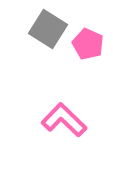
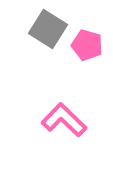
pink pentagon: moved 1 px left, 1 px down; rotated 8 degrees counterclockwise
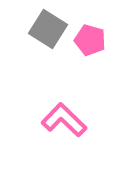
pink pentagon: moved 3 px right, 5 px up
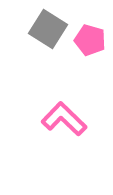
pink L-shape: moved 1 px up
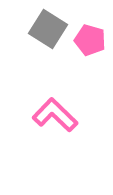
pink L-shape: moved 9 px left, 4 px up
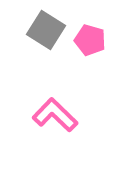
gray square: moved 2 px left, 1 px down
